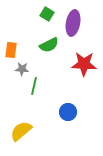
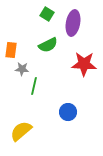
green semicircle: moved 1 px left
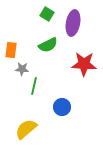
blue circle: moved 6 px left, 5 px up
yellow semicircle: moved 5 px right, 2 px up
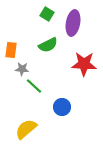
green line: rotated 60 degrees counterclockwise
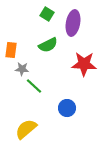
blue circle: moved 5 px right, 1 px down
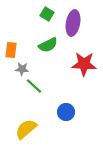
blue circle: moved 1 px left, 4 px down
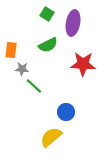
red star: moved 1 px left
yellow semicircle: moved 25 px right, 8 px down
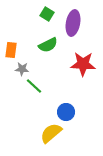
yellow semicircle: moved 4 px up
